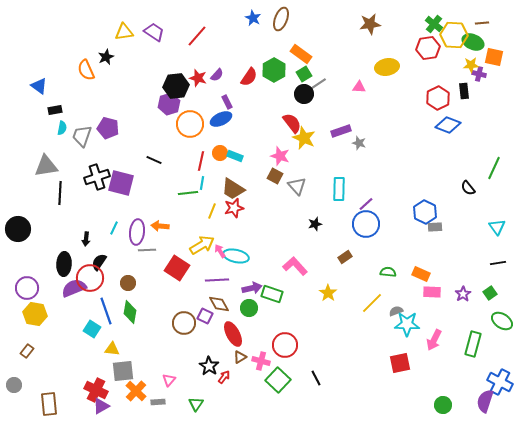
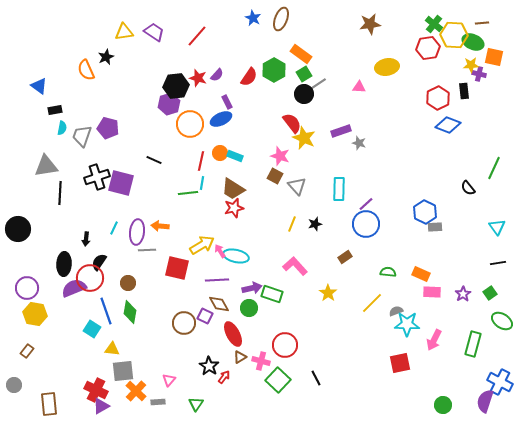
yellow line at (212, 211): moved 80 px right, 13 px down
red square at (177, 268): rotated 20 degrees counterclockwise
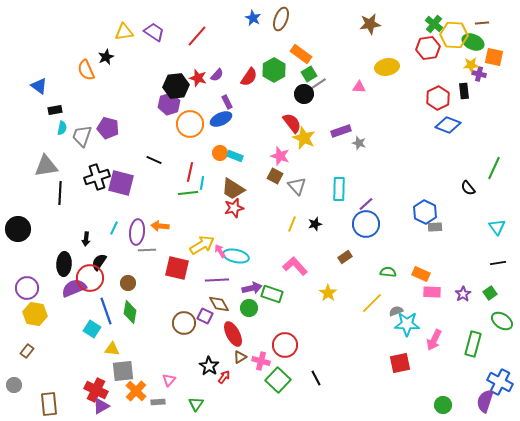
green square at (304, 74): moved 5 px right
red line at (201, 161): moved 11 px left, 11 px down
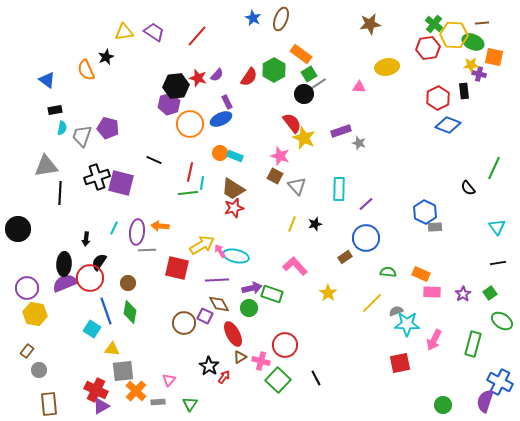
blue triangle at (39, 86): moved 8 px right, 6 px up
blue circle at (366, 224): moved 14 px down
purple semicircle at (74, 288): moved 9 px left, 5 px up
gray circle at (14, 385): moved 25 px right, 15 px up
green triangle at (196, 404): moved 6 px left
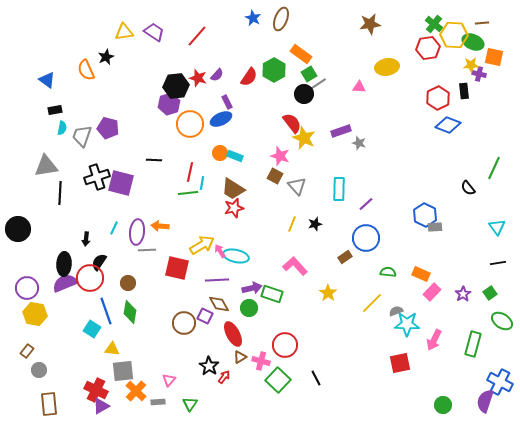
black line at (154, 160): rotated 21 degrees counterclockwise
blue hexagon at (425, 212): moved 3 px down
pink rectangle at (432, 292): rotated 48 degrees counterclockwise
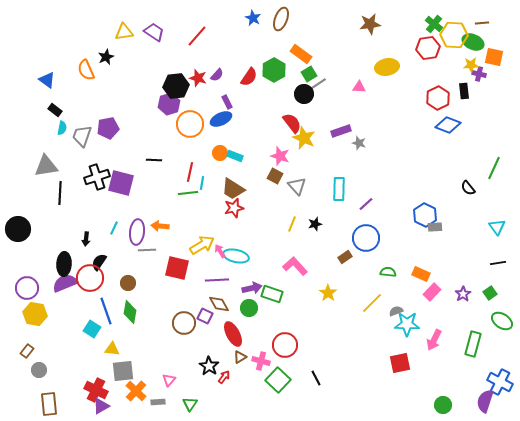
black rectangle at (55, 110): rotated 48 degrees clockwise
purple pentagon at (108, 128): rotated 25 degrees counterclockwise
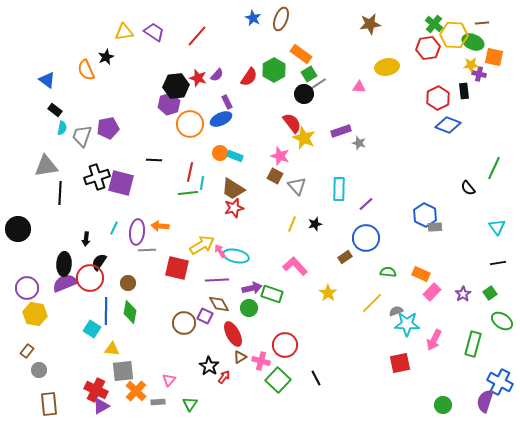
blue line at (106, 311): rotated 20 degrees clockwise
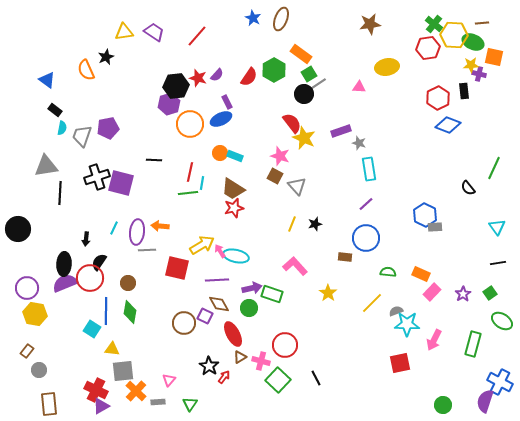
cyan rectangle at (339, 189): moved 30 px right, 20 px up; rotated 10 degrees counterclockwise
brown rectangle at (345, 257): rotated 40 degrees clockwise
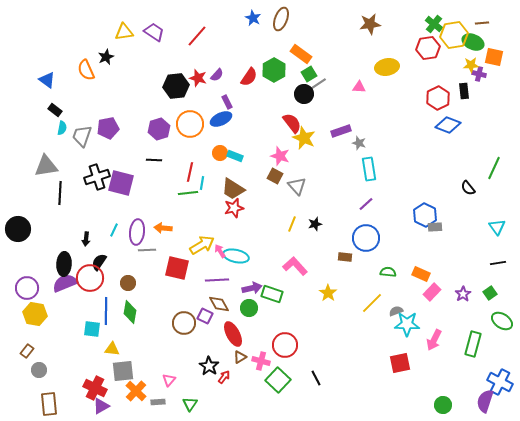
yellow hexagon at (454, 35): rotated 12 degrees counterclockwise
purple hexagon at (169, 104): moved 10 px left, 25 px down
orange arrow at (160, 226): moved 3 px right, 2 px down
cyan line at (114, 228): moved 2 px down
cyan square at (92, 329): rotated 24 degrees counterclockwise
red cross at (96, 390): moved 1 px left, 2 px up
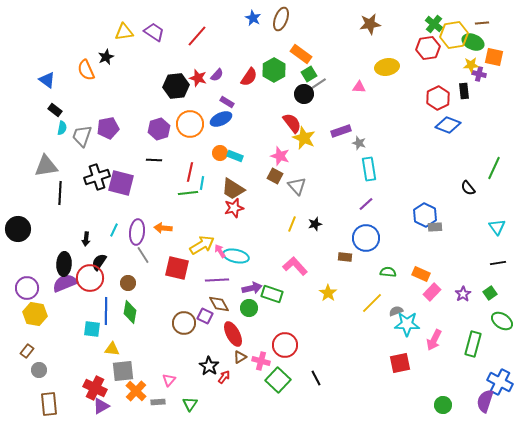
purple rectangle at (227, 102): rotated 32 degrees counterclockwise
gray line at (147, 250): moved 4 px left, 5 px down; rotated 60 degrees clockwise
